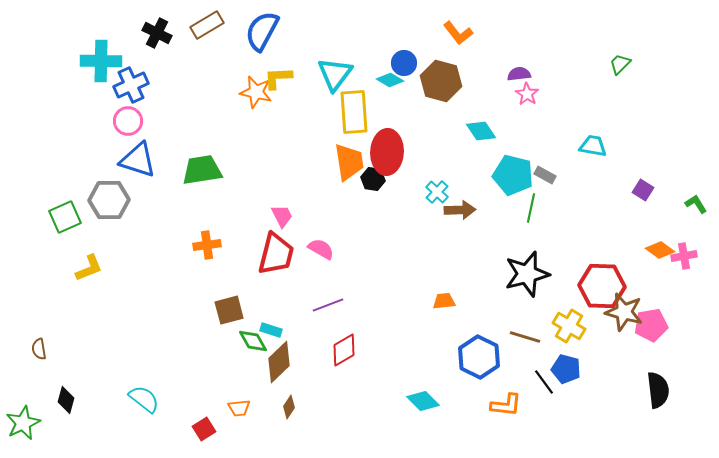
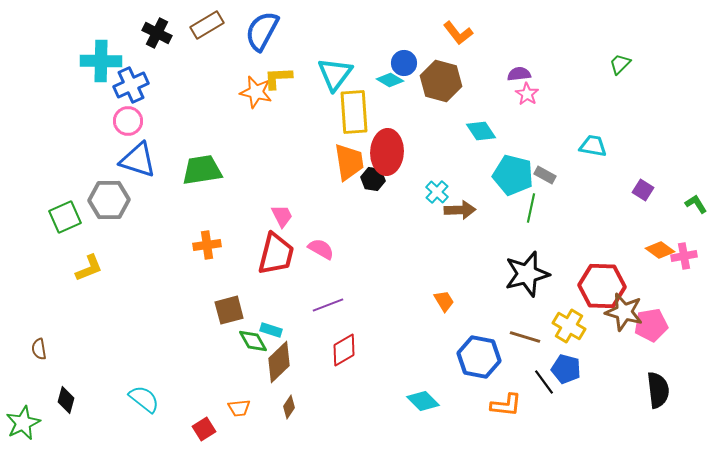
orange trapezoid at (444, 301): rotated 65 degrees clockwise
blue hexagon at (479, 357): rotated 15 degrees counterclockwise
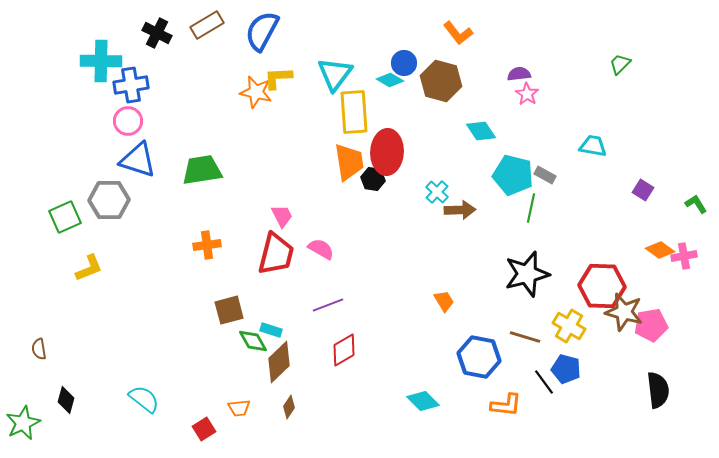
blue cross at (131, 85): rotated 16 degrees clockwise
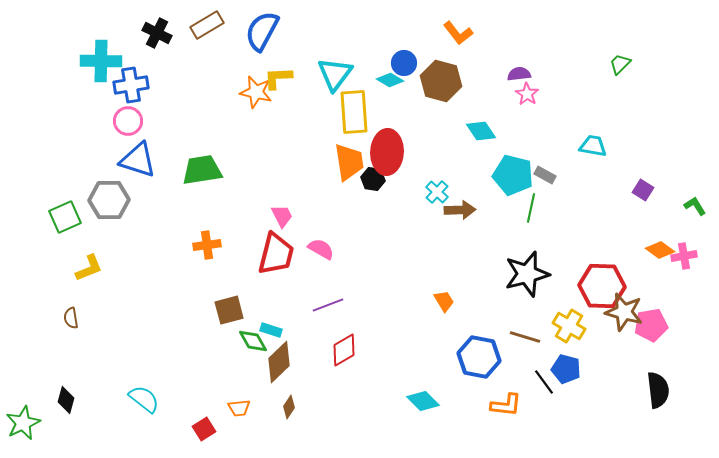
green L-shape at (696, 204): moved 1 px left, 2 px down
brown semicircle at (39, 349): moved 32 px right, 31 px up
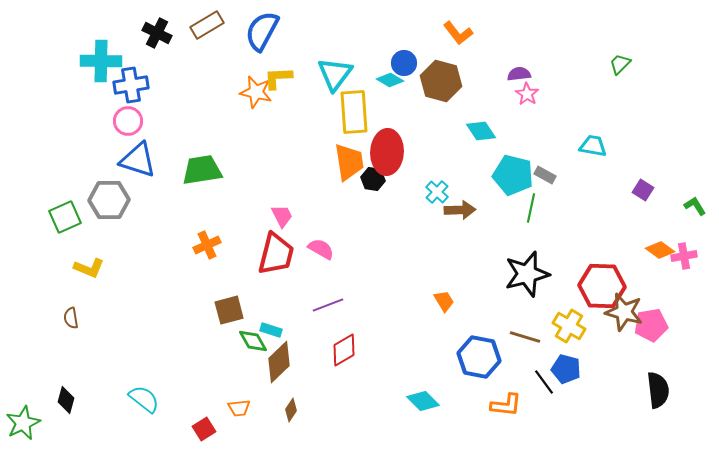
orange cross at (207, 245): rotated 16 degrees counterclockwise
yellow L-shape at (89, 268): rotated 44 degrees clockwise
brown diamond at (289, 407): moved 2 px right, 3 px down
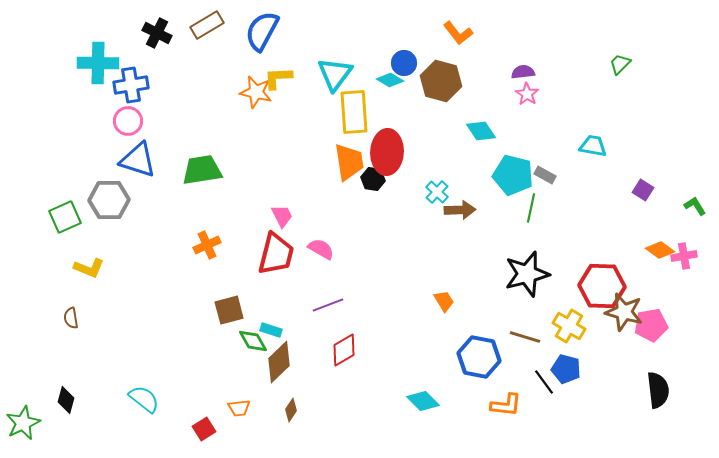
cyan cross at (101, 61): moved 3 px left, 2 px down
purple semicircle at (519, 74): moved 4 px right, 2 px up
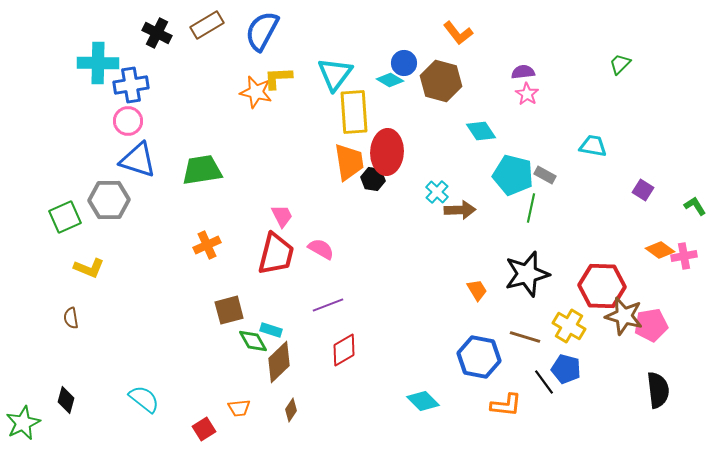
orange trapezoid at (444, 301): moved 33 px right, 11 px up
brown star at (624, 312): moved 4 px down
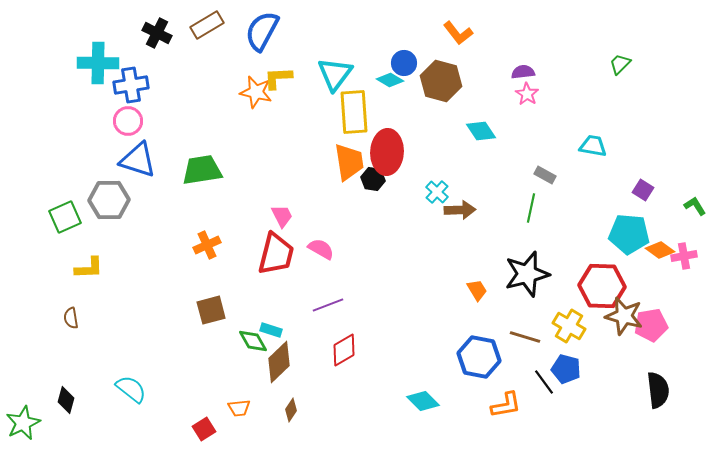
cyan pentagon at (513, 175): moved 116 px right, 59 px down; rotated 9 degrees counterclockwise
yellow L-shape at (89, 268): rotated 24 degrees counterclockwise
brown square at (229, 310): moved 18 px left
cyan semicircle at (144, 399): moved 13 px left, 10 px up
orange L-shape at (506, 405): rotated 16 degrees counterclockwise
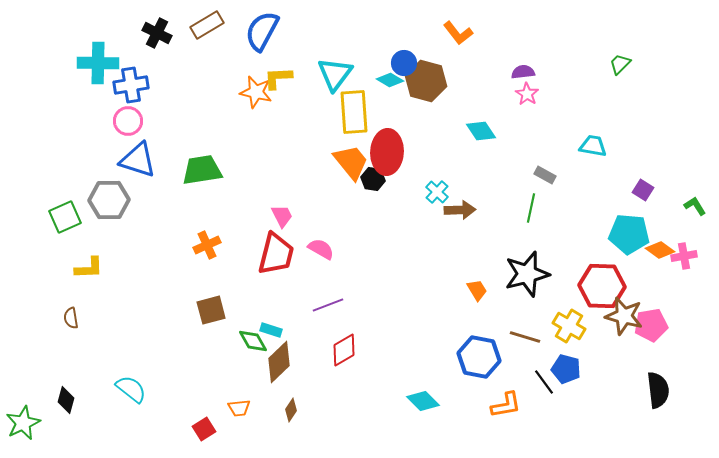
brown hexagon at (441, 81): moved 15 px left
orange trapezoid at (349, 162): moved 2 px right; rotated 30 degrees counterclockwise
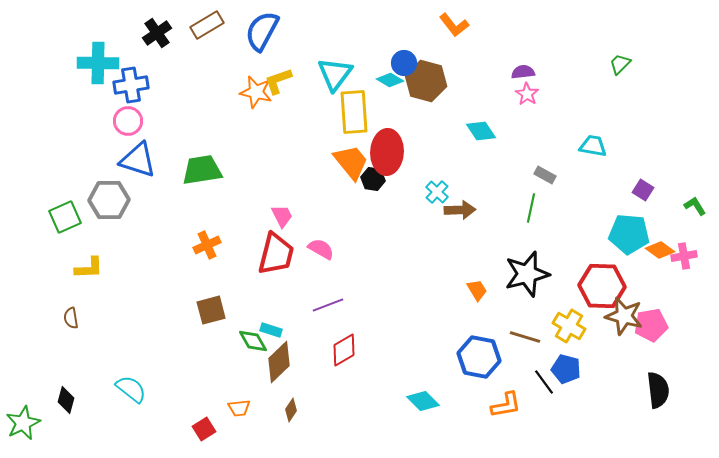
black cross at (157, 33): rotated 28 degrees clockwise
orange L-shape at (458, 33): moved 4 px left, 8 px up
yellow L-shape at (278, 78): moved 3 px down; rotated 16 degrees counterclockwise
